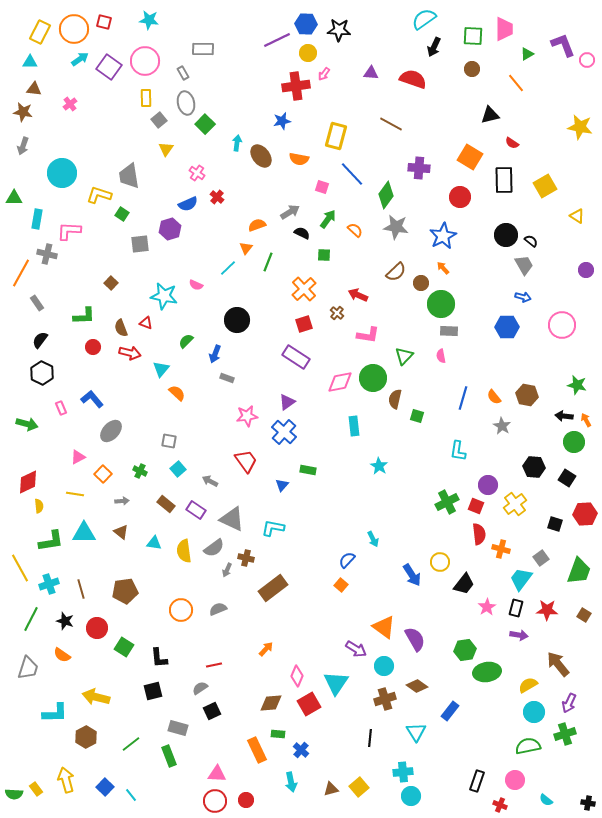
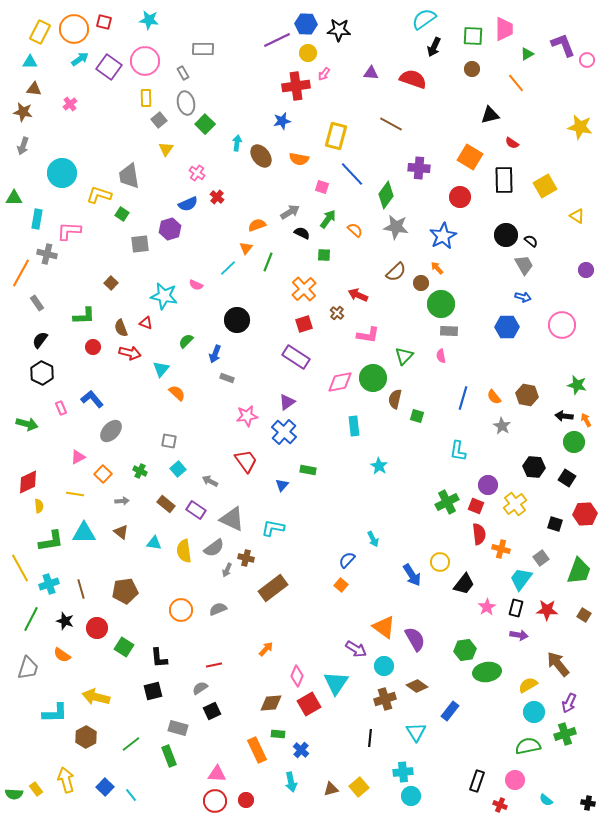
orange arrow at (443, 268): moved 6 px left
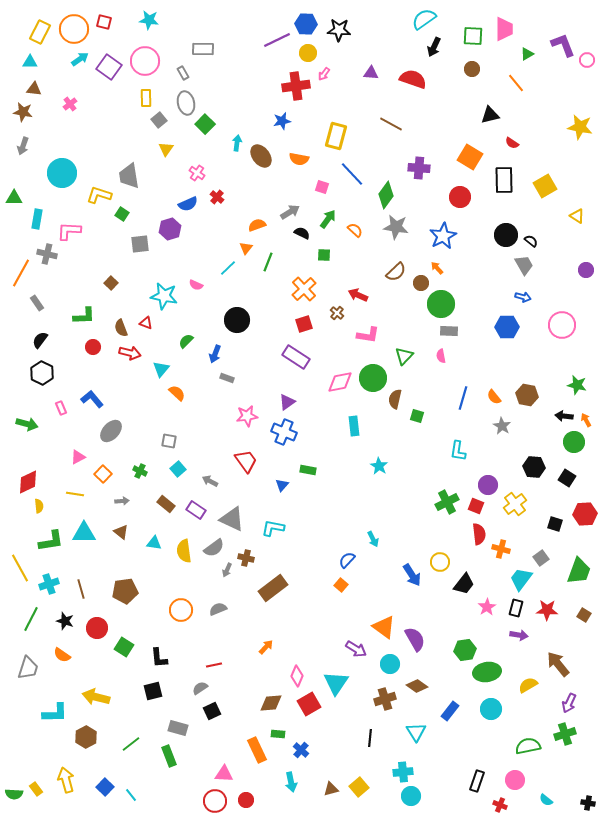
blue cross at (284, 432): rotated 20 degrees counterclockwise
orange arrow at (266, 649): moved 2 px up
cyan circle at (384, 666): moved 6 px right, 2 px up
cyan circle at (534, 712): moved 43 px left, 3 px up
pink triangle at (217, 774): moved 7 px right
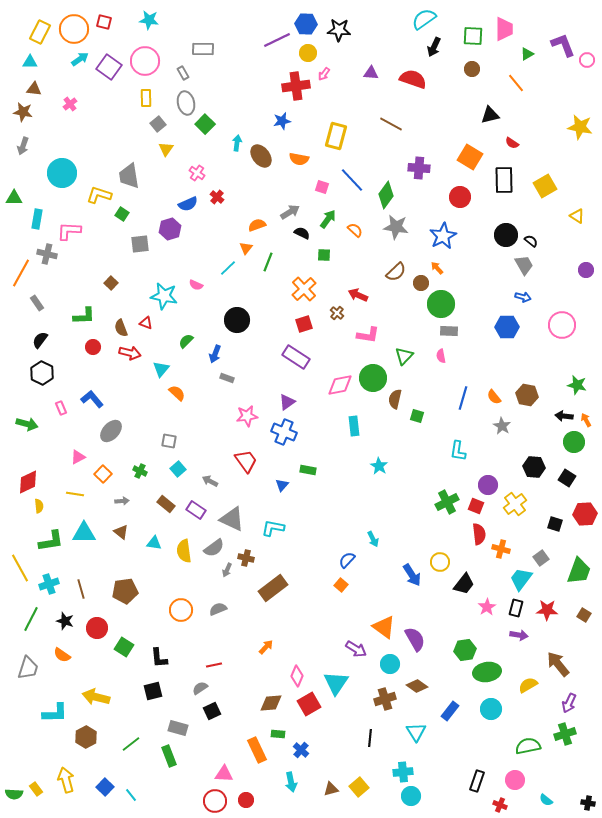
gray square at (159, 120): moved 1 px left, 4 px down
blue line at (352, 174): moved 6 px down
pink diamond at (340, 382): moved 3 px down
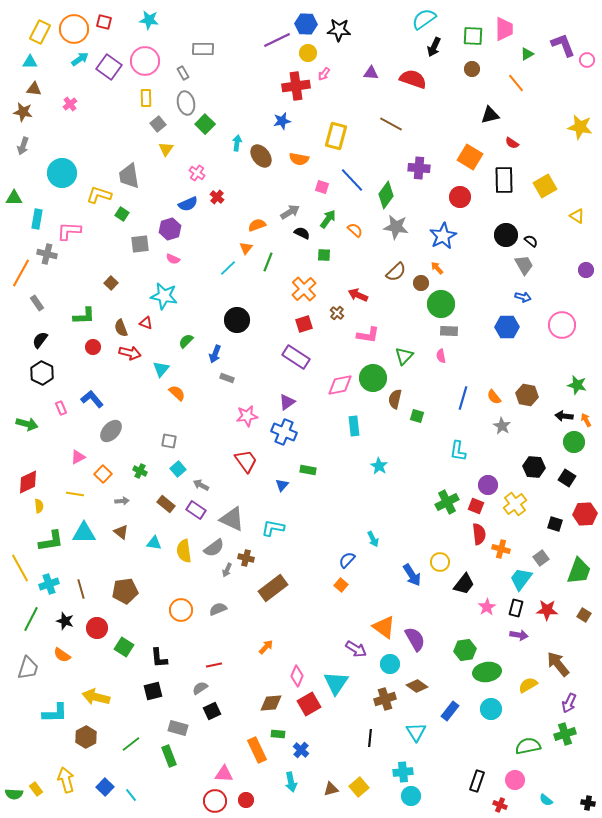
pink semicircle at (196, 285): moved 23 px left, 26 px up
gray arrow at (210, 481): moved 9 px left, 4 px down
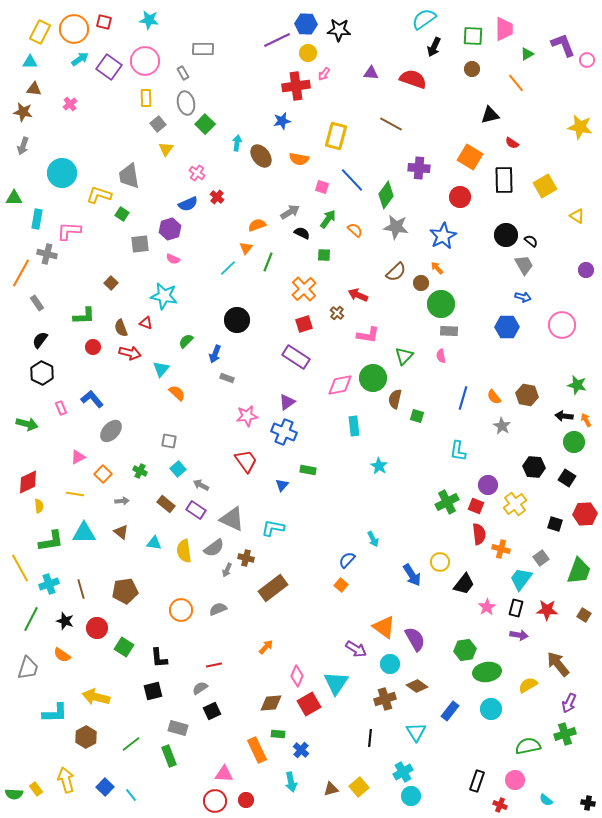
cyan cross at (403, 772): rotated 24 degrees counterclockwise
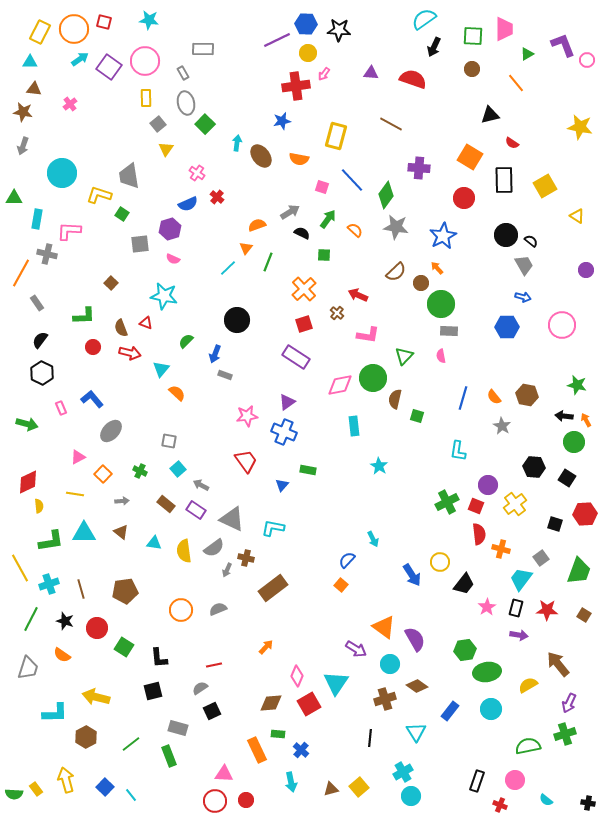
red circle at (460, 197): moved 4 px right, 1 px down
gray rectangle at (227, 378): moved 2 px left, 3 px up
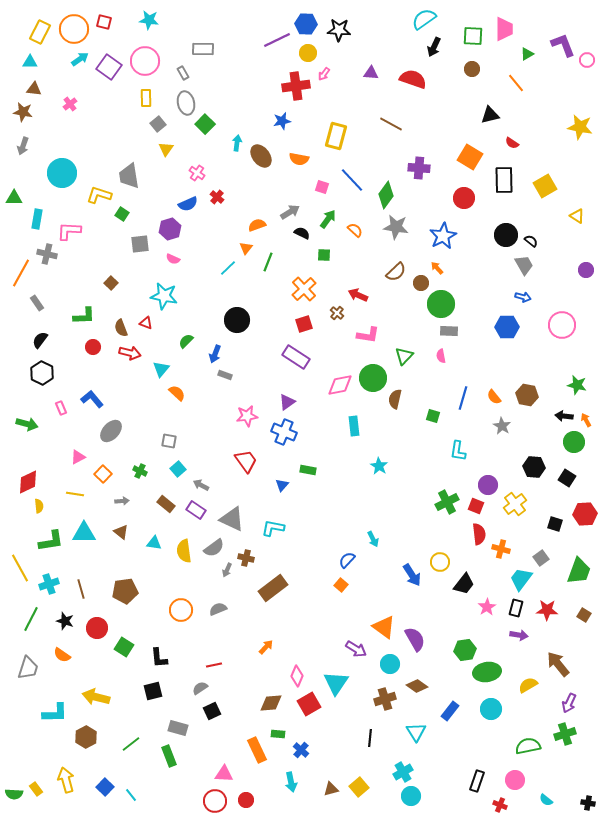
green square at (417, 416): moved 16 px right
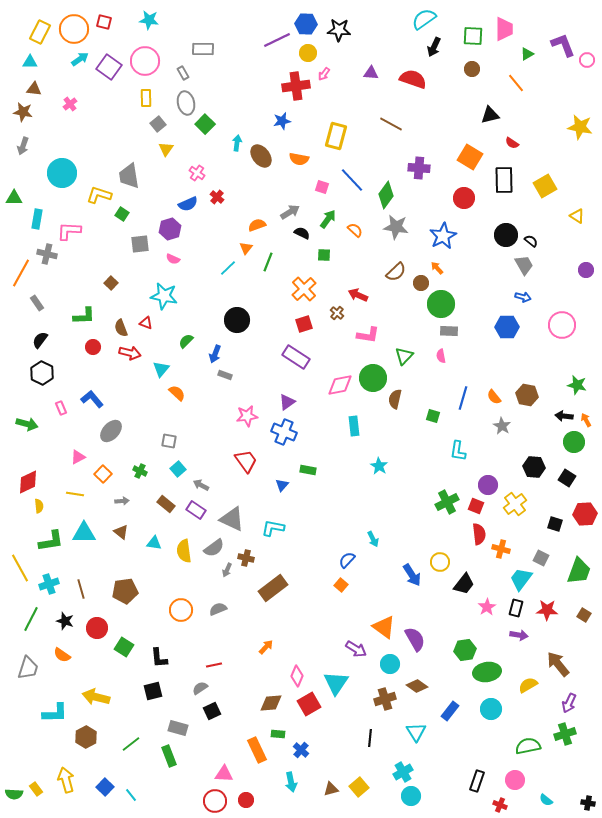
gray square at (541, 558): rotated 28 degrees counterclockwise
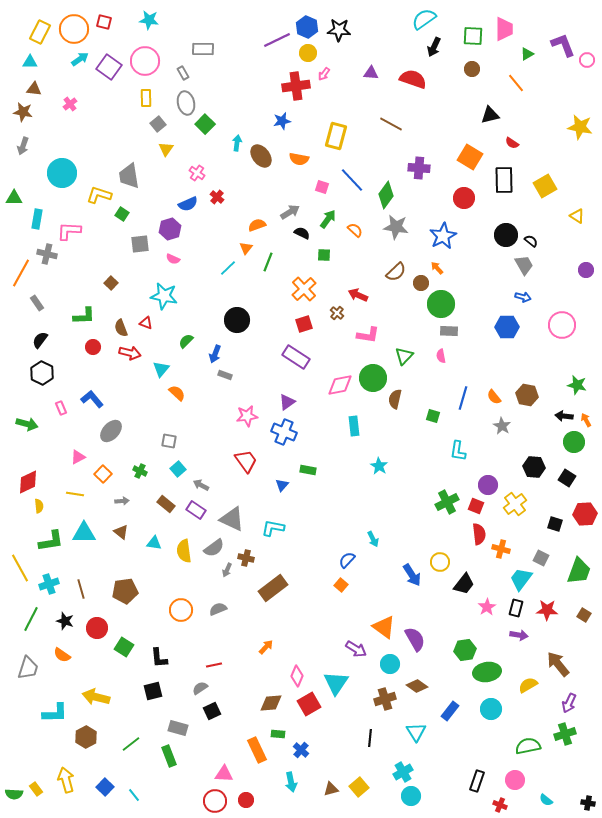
blue hexagon at (306, 24): moved 1 px right, 3 px down; rotated 20 degrees clockwise
cyan line at (131, 795): moved 3 px right
